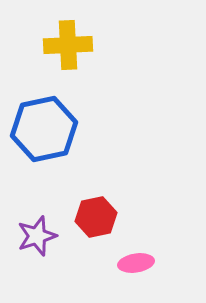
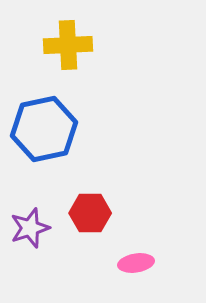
red hexagon: moved 6 px left, 4 px up; rotated 12 degrees clockwise
purple star: moved 7 px left, 8 px up
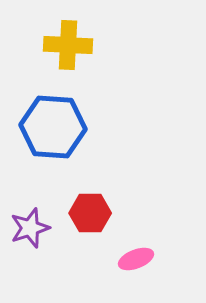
yellow cross: rotated 6 degrees clockwise
blue hexagon: moved 9 px right, 2 px up; rotated 16 degrees clockwise
pink ellipse: moved 4 px up; rotated 12 degrees counterclockwise
